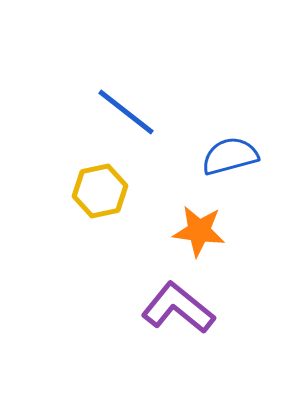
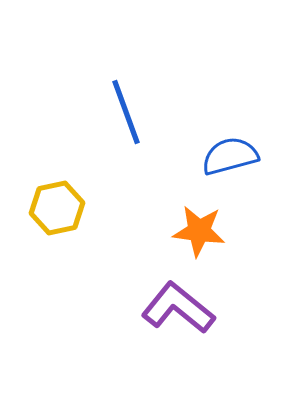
blue line: rotated 32 degrees clockwise
yellow hexagon: moved 43 px left, 17 px down
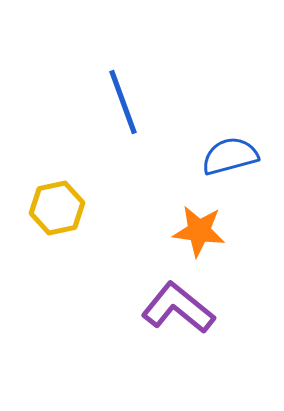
blue line: moved 3 px left, 10 px up
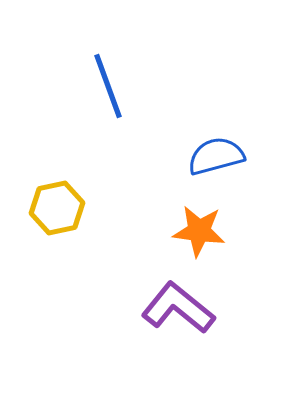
blue line: moved 15 px left, 16 px up
blue semicircle: moved 14 px left
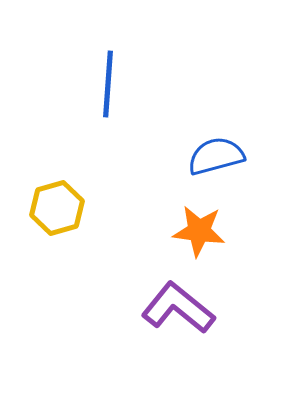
blue line: moved 2 px up; rotated 24 degrees clockwise
yellow hexagon: rotated 4 degrees counterclockwise
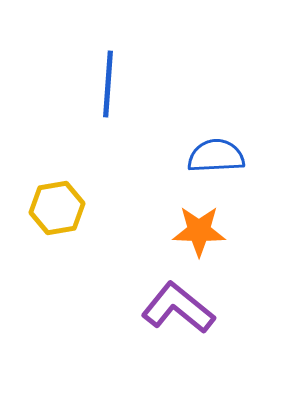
blue semicircle: rotated 12 degrees clockwise
yellow hexagon: rotated 6 degrees clockwise
orange star: rotated 6 degrees counterclockwise
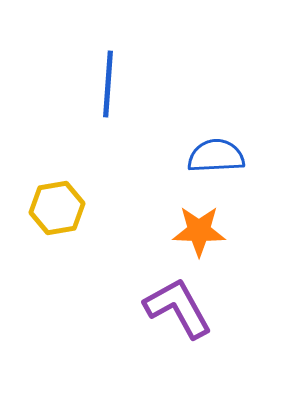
purple L-shape: rotated 22 degrees clockwise
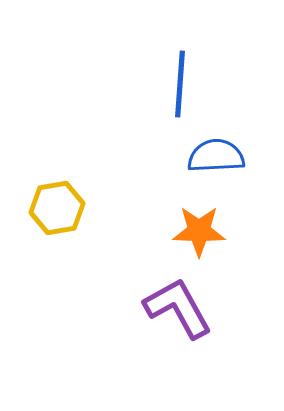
blue line: moved 72 px right
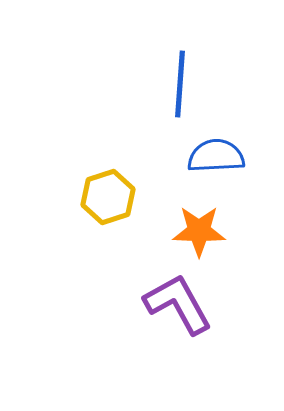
yellow hexagon: moved 51 px right, 11 px up; rotated 8 degrees counterclockwise
purple L-shape: moved 4 px up
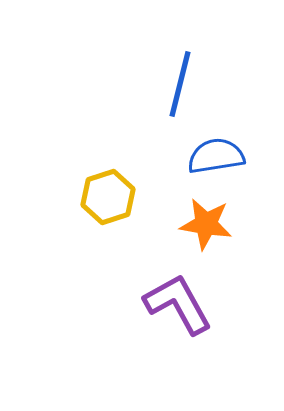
blue line: rotated 10 degrees clockwise
blue semicircle: rotated 6 degrees counterclockwise
orange star: moved 7 px right, 7 px up; rotated 8 degrees clockwise
